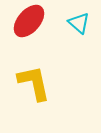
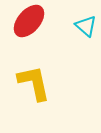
cyan triangle: moved 7 px right, 3 px down
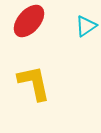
cyan triangle: rotated 45 degrees clockwise
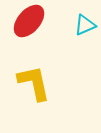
cyan triangle: moved 1 px left, 1 px up; rotated 10 degrees clockwise
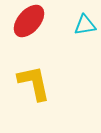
cyan triangle: rotated 15 degrees clockwise
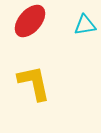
red ellipse: moved 1 px right
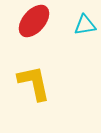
red ellipse: moved 4 px right
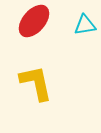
yellow L-shape: moved 2 px right
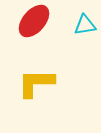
yellow L-shape: rotated 78 degrees counterclockwise
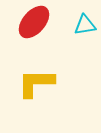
red ellipse: moved 1 px down
